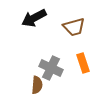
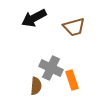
orange rectangle: moved 11 px left, 17 px down
brown semicircle: moved 1 px left, 1 px down
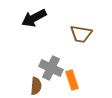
brown trapezoid: moved 7 px right, 7 px down; rotated 25 degrees clockwise
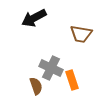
brown semicircle: rotated 24 degrees counterclockwise
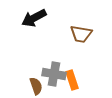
gray cross: moved 3 px right, 6 px down; rotated 15 degrees counterclockwise
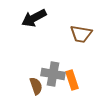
gray cross: moved 1 px left
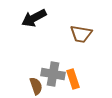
orange rectangle: moved 1 px right, 1 px up
